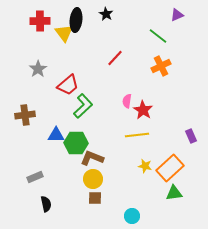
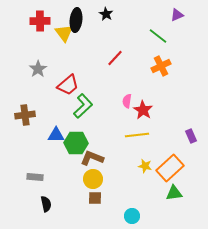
gray rectangle: rotated 28 degrees clockwise
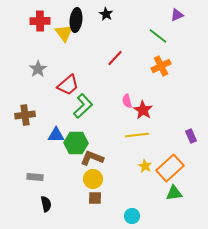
pink semicircle: rotated 24 degrees counterclockwise
yellow star: rotated 16 degrees clockwise
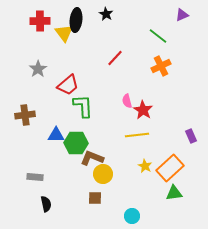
purple triangle: moved 5 px right
green L-shape: rotated 50 degrees counterclockwise
yellow circle: moved 10 px right, 5 px up
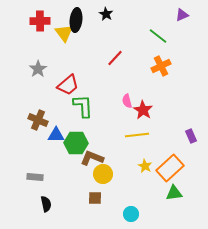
brown cross: moved 13 px right, 5 px down; rotated 30 degrees clockwise
cyan circle: moved 1 px left, 2 px up
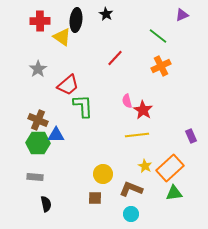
yellow triangle: moved 2 px left, 4 px down; rotated 18 degrees counterclockwise
green hexagon: moved 38 px left
brown L-shape: moved 39 px right, 31 px down
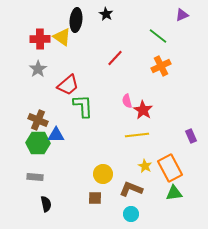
red cross: moved 18 px down
orange rectangle: rotated 76 degrees counterclockwise
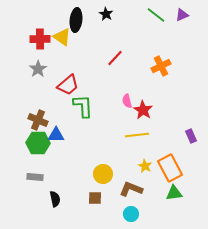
green line: moved 2 px left, 21 px up
black semicircle: moved 9 px right, 5 px up
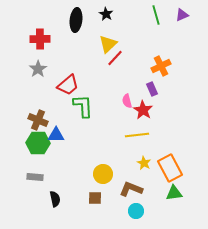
green line: rotated 36 degrees clockwise
yellow triangle: moved 46 px right, 7 px down; rotated 42 degrees clockwise
purple rectangle: moved 39 px left, 47 px up
yellow star: moved 1 px left, 3 px up
cyan circle: moved 5 px right, 3 px up
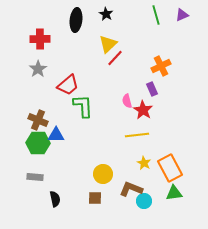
cyan circle: moved 8 px right, 10 px up
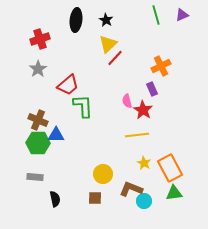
black star: moved 6 px down
red cross: rotated 18 degrees counterclockwise
